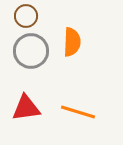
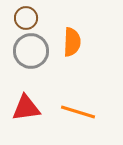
brown circle: moved 2 px down
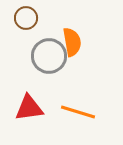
orange semicircle: rotated 12 degrees counterclockwise
gray circle: moved 18 px right, 5 px down
red triangle: moved 3 px right
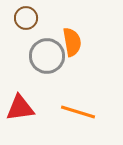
gray circle: moved 2 px left
red triangle: moved 9 px left
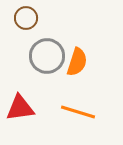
orange semicircle: moved 5 px right, 20 px down; rotated 28 degrees clockwise
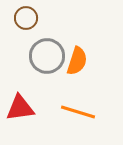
orange semicircle: moved 1 px up
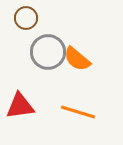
gray circle: moved 1 px right, 4 px up
orange semicircle: moved 2 px up; rotated 112 degrees clockwise
red triangle: moved 2 px up
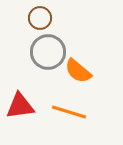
brown circle: moved 14 px right
orange semicircle: moved 1 px right, 12 px down
orange line: moved 9 px left
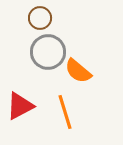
red triangle: rotated 20 degrees counterclockwise
orange line: moved 4 px left; rotated 56 degrees clockwise
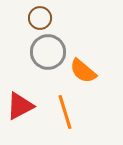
orange semicircle: moved 5 px right
